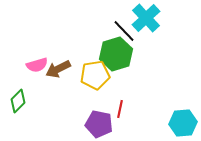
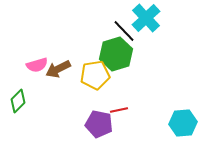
red line: moved 1 px left, 1 px down; rotated 66 degrees clockwise
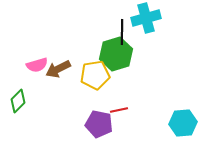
cyan cross: rotated 28 degrees clockwise
black line: moved 2 px left, 1 px down; rotated 45 degrees clockwise
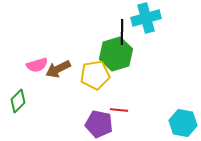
red line: rotated 18 degrees clockwise
cyan hexagon: rotated 16 degrees clockwise
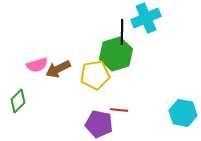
cyan cross: rotated 8 degrees counterclockwise
cyan hexagon: moved 10 px up
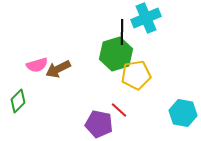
yellow pentagon: moved 41 px right
red line: rotated 36 degrees clockwise
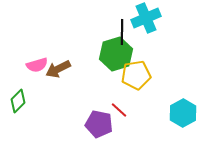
cyan hexagon: rotated 20 degrees clockwise
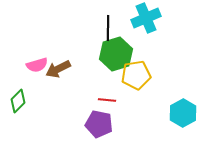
black line: moved 14 px left, 4 px up
red line: moved 12 px left, 10 px up; rotated 36 degrees counterclockwise
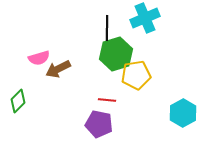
cyan cross: moved 1 px left
black line: moved 1 px left
pink semicircle: moved 2 px right, 7 px up
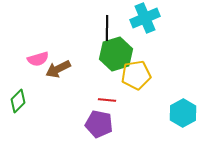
pink semicircle: moved 1 px left, 1 px down
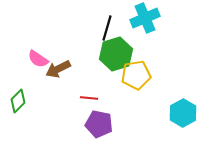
black line: rotated 15 degrees clockwise
pink semicircle: rotated 50 degrees clockwise
red line: moved 18 px left, 2 px up
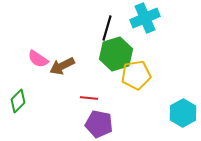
brown arrow: moved 4 px right, 3 px up
